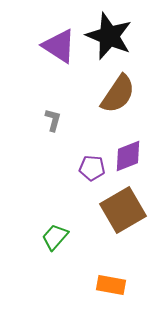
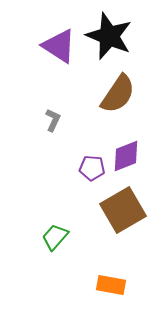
gray L-shape: rotated 10 degrees clockwise
purple diamond: moved 2 px left
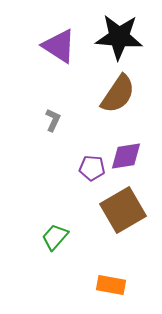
black star: moved 10 px right, 1 px down; rotated 18 degrees counterclockwise
purple diamond: rotated 12 degrees clockwise
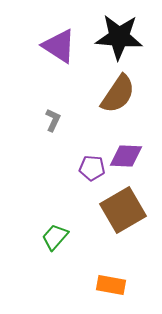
purple diamond: rotated 12 degrees clockwise
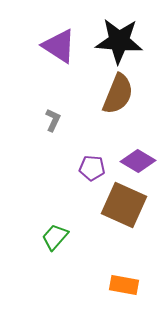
black star: moved 4 px down
brown semicircle: rotated 12 degrees counterclockwise
purple diamond: moved 12 px right, 5 px down; rotated 28 degrees clockwise
brown square: moved 1 px right, 5 px up; rotated 36 degrees counterclockwise
orange rectangle: moved 13 px right
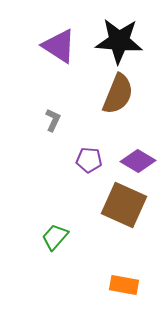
purple pentagon: moved 3 px left, 8 px up
